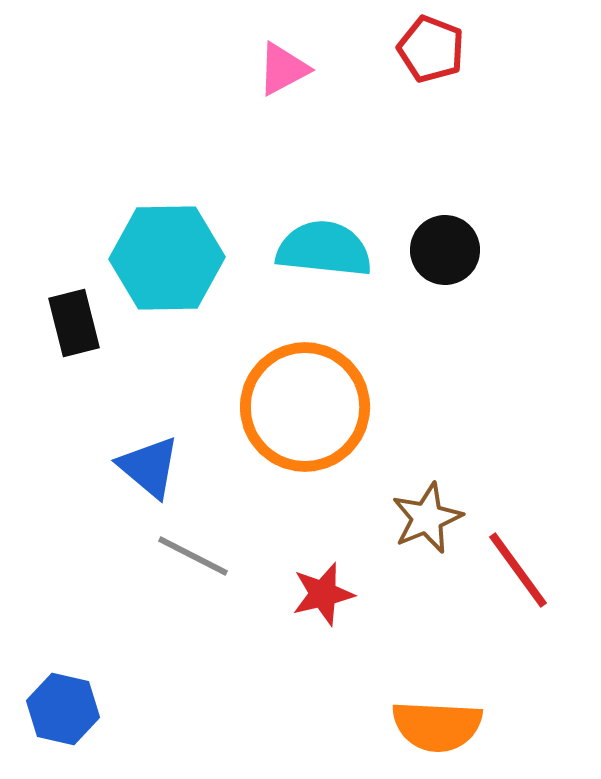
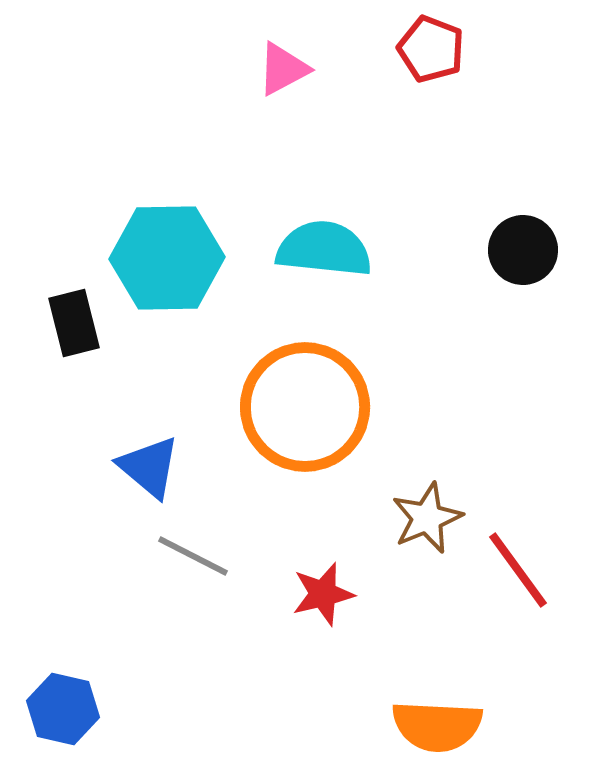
black circle: moved 78 px right
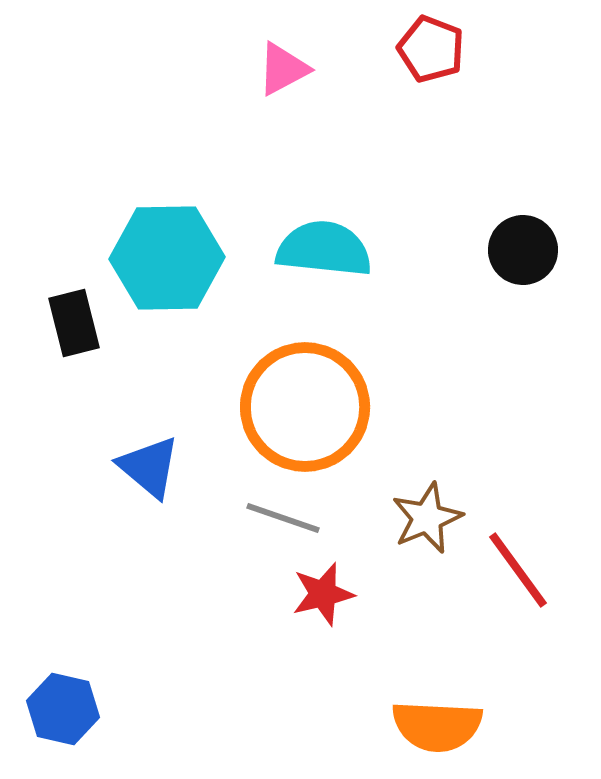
gray line: moved 90 px right, 38 px up; rotated 8 degrees counterclockwise
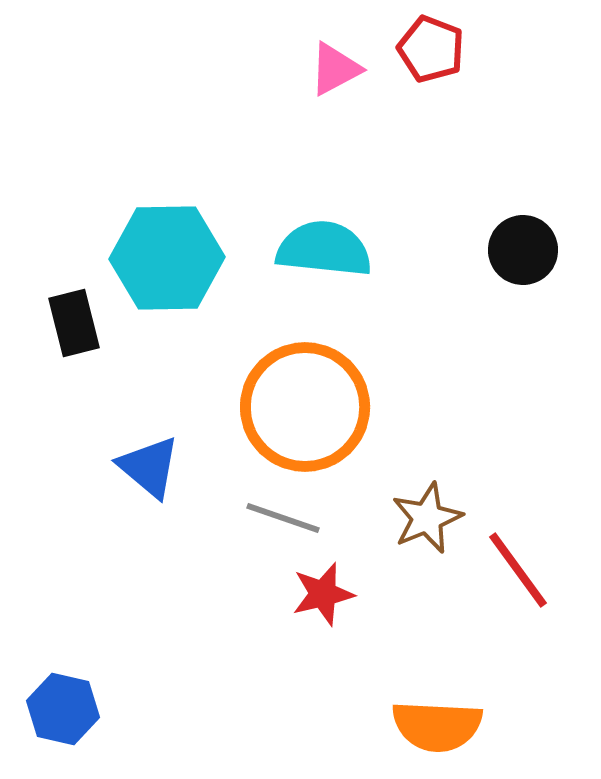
pink triangle: moved 52 px right
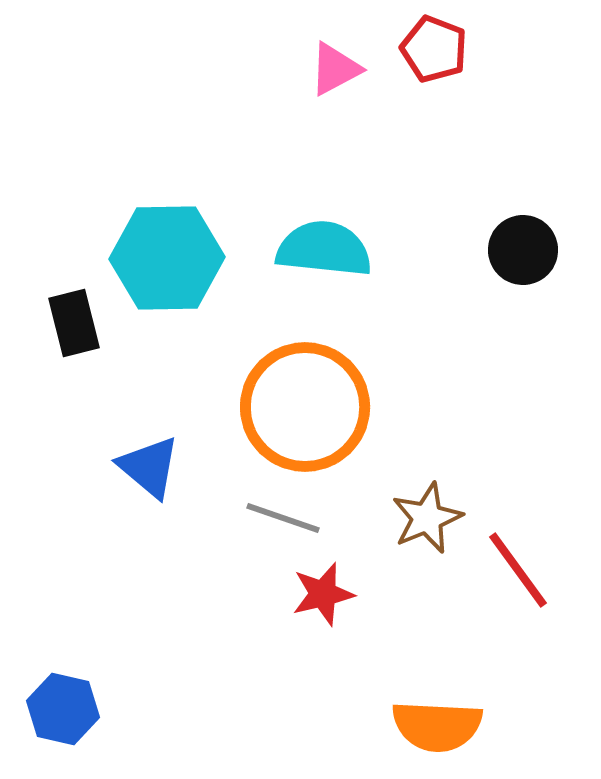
red pentagon: moved 3 px right
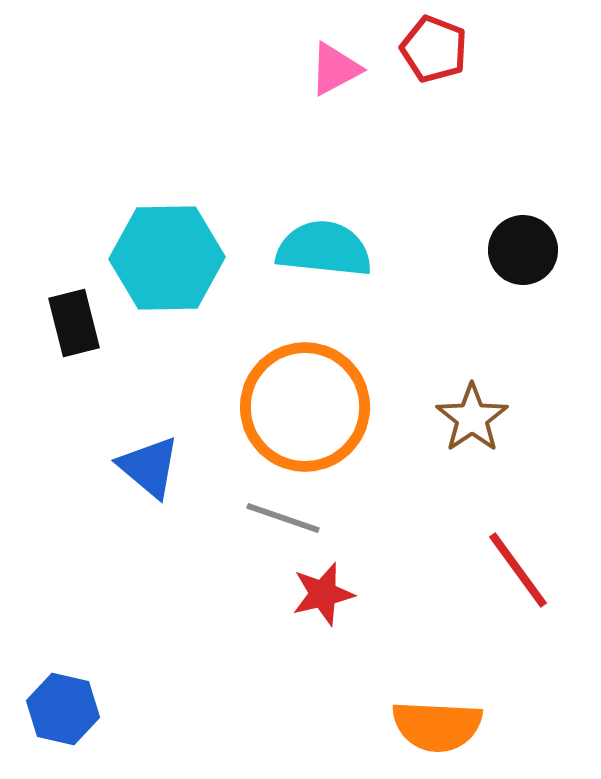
brown star: moved 45 px right, 100 px up; rotated 12 degrees counterclockwise
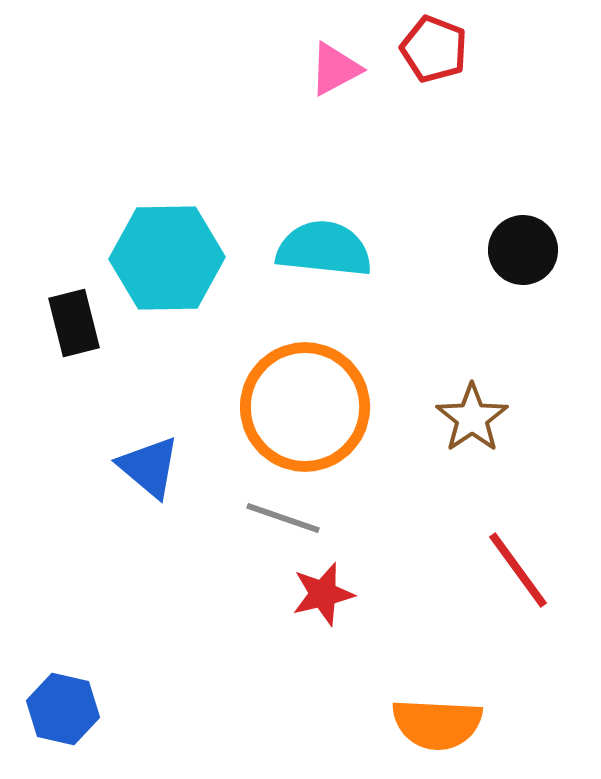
orange semicircle: moved 2 px up
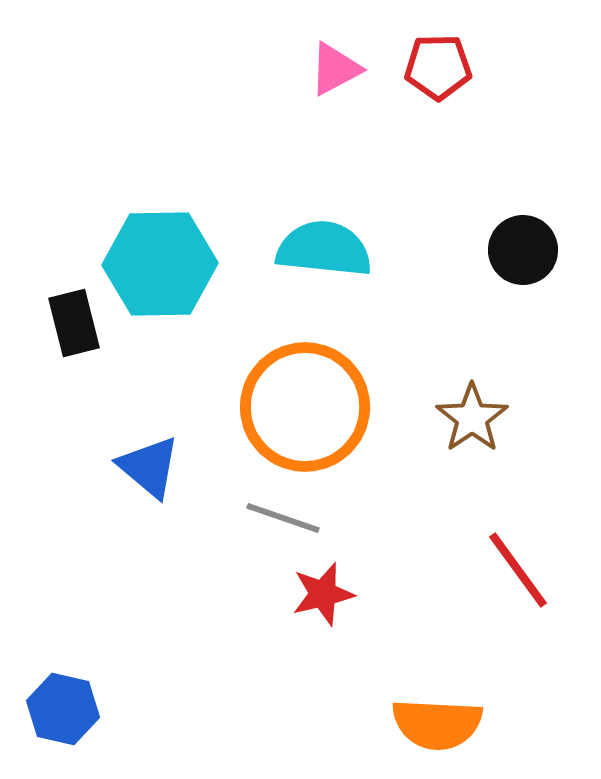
red pentagon: moved 4 px right, 18 px down; rotated 22 degrees counterclockwise
cyan hexagon: moved 7 px left, 6 px down
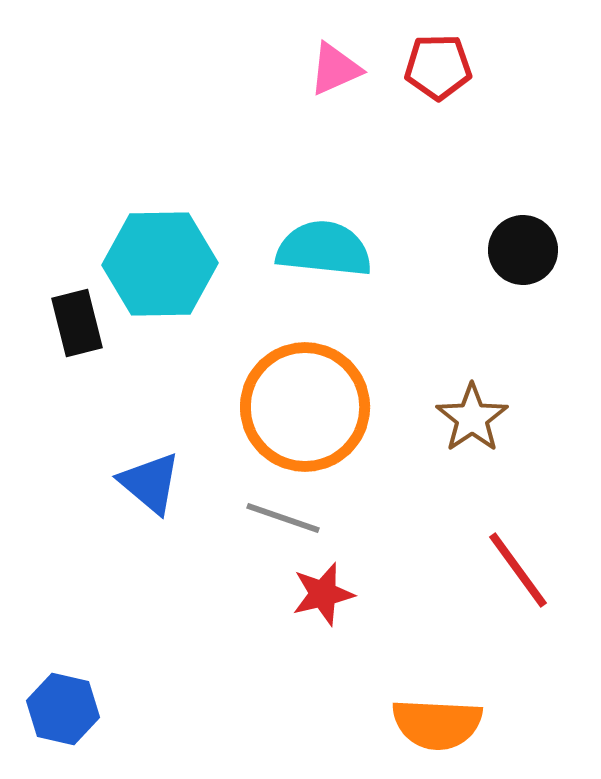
pink triangle: rotated 4 degrees clockwise
black rectangle: moved 3 px right
blue triangle: moved 1 px right, 16 px down
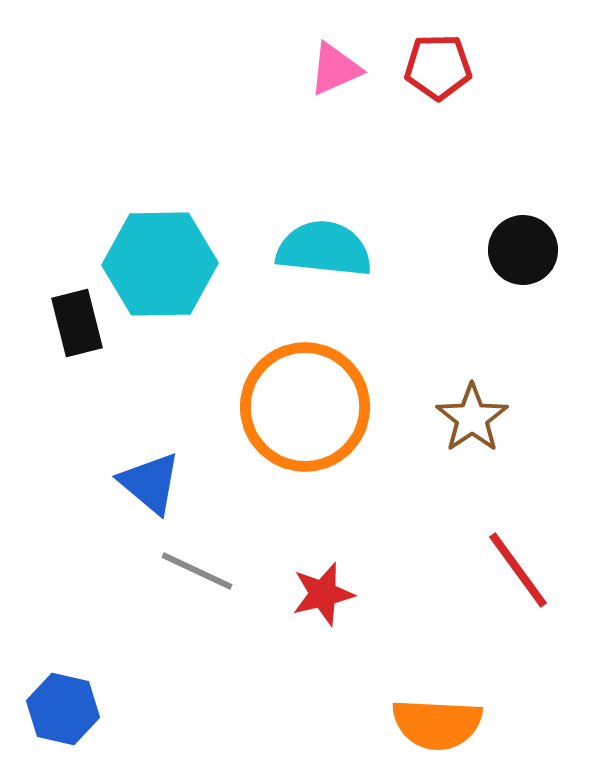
gray line: moved 86 px left, 53 px down; rotated 6 degrees clockwise
